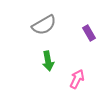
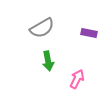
gray semicircle: moved 2 px left, 3 px down
purple rectangle: rotated 49 degrees counterclockwise
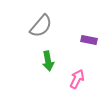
gray semicircle: moved 1 px left, 2 px up; rotated 20 degrees counterclockwise
purple rectangle: moved 7 px down
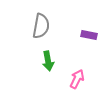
gray semicircle: rotated 30 degrees counterclockwise
purple rectangle: moved 5 px up
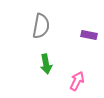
green arrow: moved 2 px left, 3 px down
pink arrow: moved 2 px down
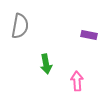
gray semicircle: moved 21 px left
pink arrow: rotated 30 degrees counterclockwise
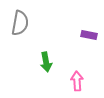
gray semicircle: moved 3 px up
green arrow: moved 2 px up
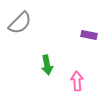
gray semicircle: rotated 35 degrees clockwise
green arrow: moved 1 px right, 3 px down
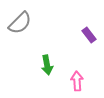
purple rectangle: rotated 42 degrees clockwise
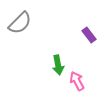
green arrow: moved 11 px right
pink arrow: rotated 24 degrees counterclockwise
